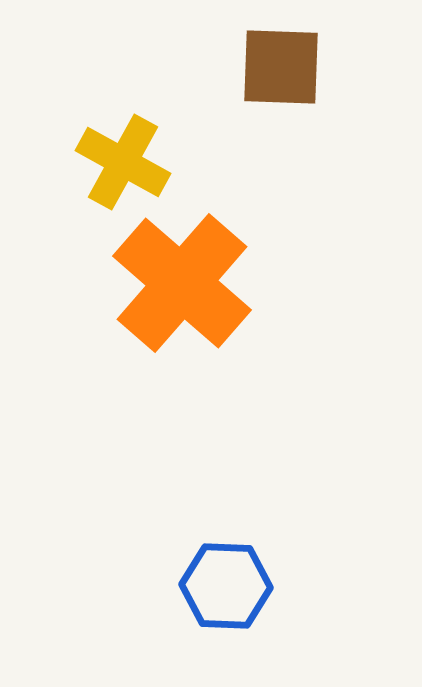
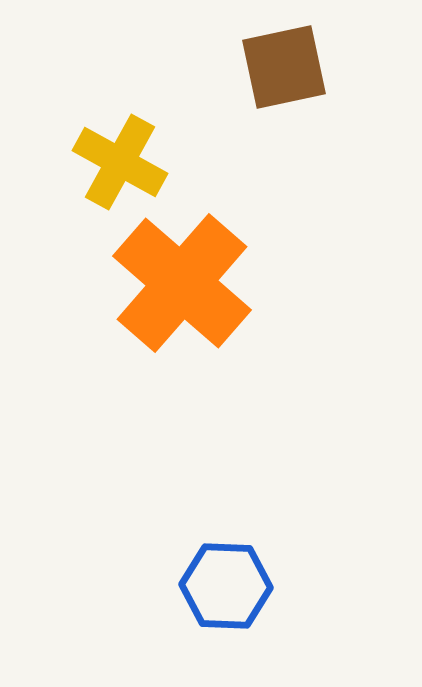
brown square: moved 3 px right; rotated 14 degrees counterclockwise
yellow cross: moved 3 px left
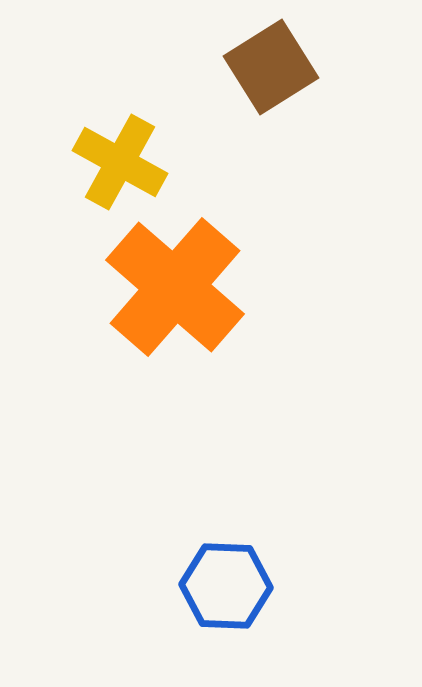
brown square: moved 13 px left; rotated 20 degrees counterclockwise
orange cross: moved 7 px left, 4 px down
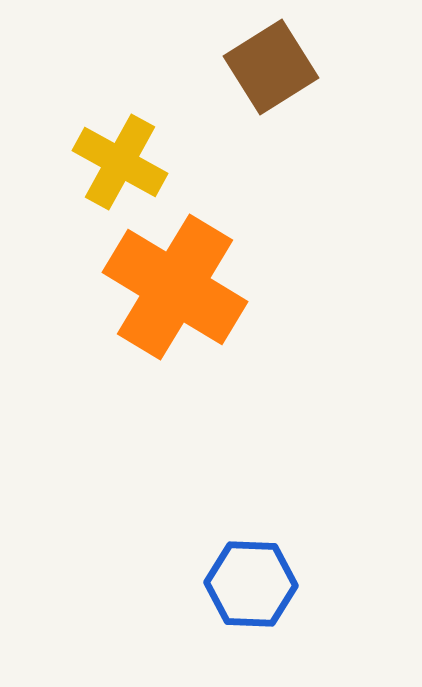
orange cross: rotated 10 degrees counterclockwise
blue hexagon: moved 25 px right, 2 px up
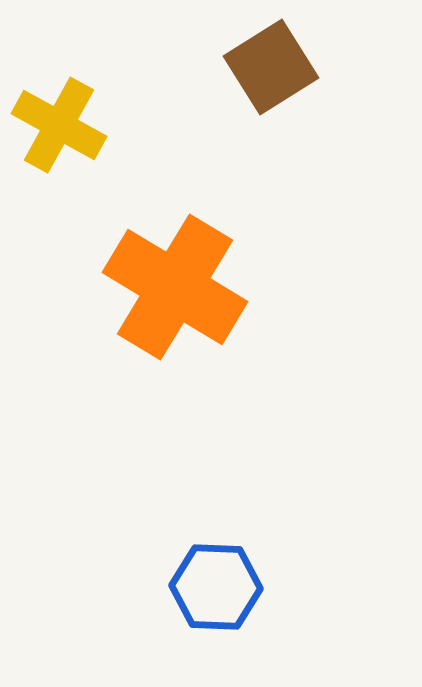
yellow cross: moved 61 px left, 37 px up
blue hexagon: moved 35 px left, 3 px down
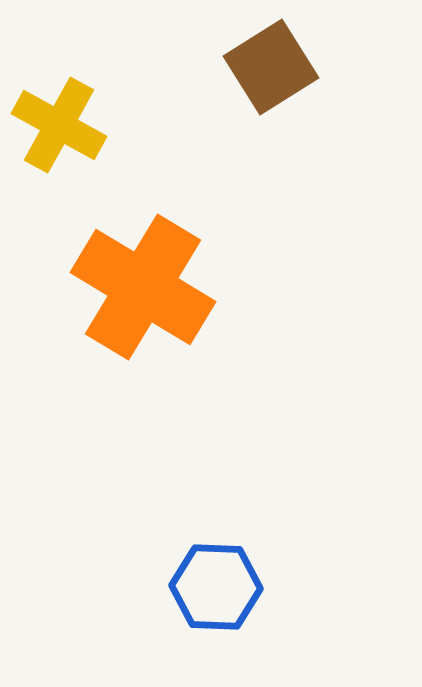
orange cross: moved 32 px left
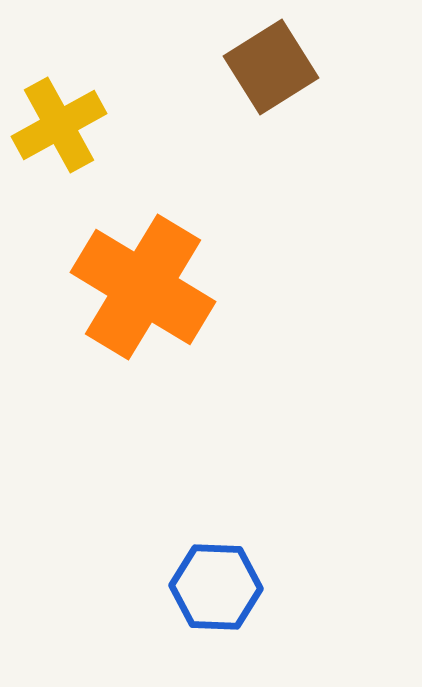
yellow cross: rotated 32 degrees clockwise
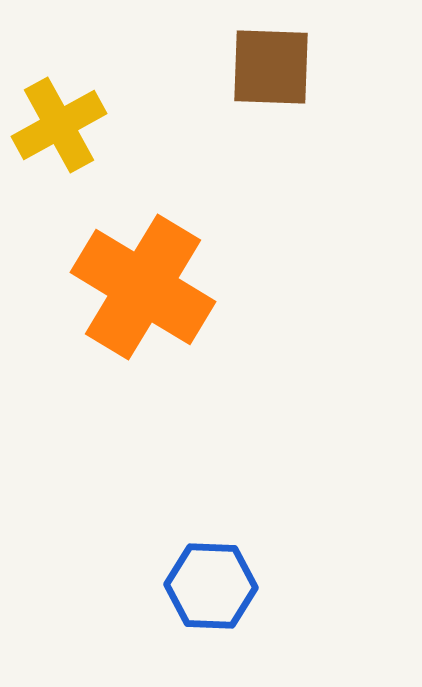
brown square: rotated 34 degrees clockwise
blue hexagon: moved 5 px left, 1 px up
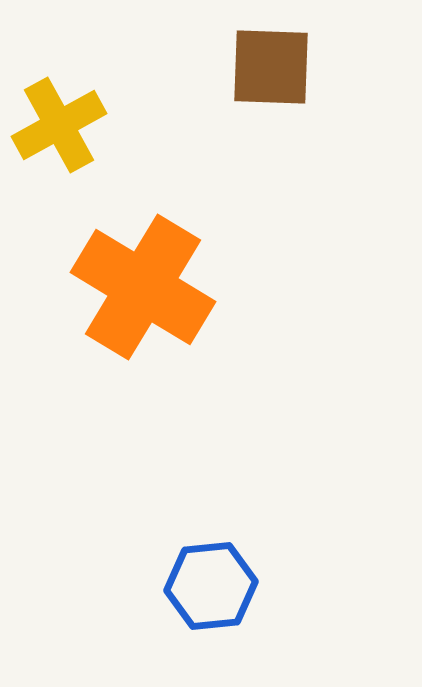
blue hexagon: rotated 8 degrees counterclockwise
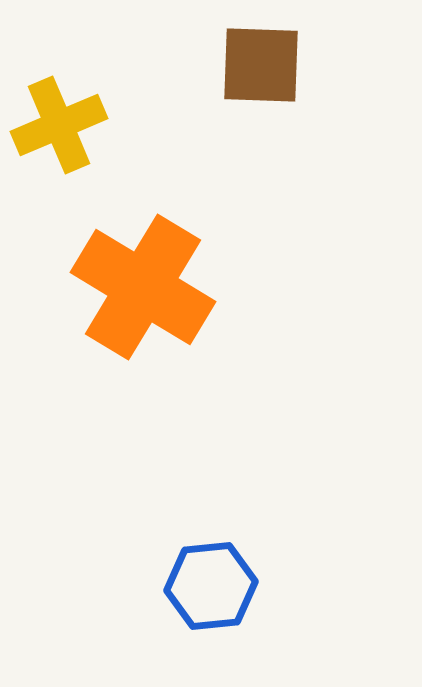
brown square: moved 10 px left, 2 px up
yellow cross: rotated 6 degrees clockwise
